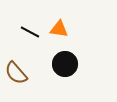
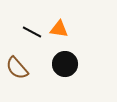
black line: moved 2 px right
brown semicircle: moved 1 px right, 5 px up
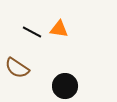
black circle: moved 22 px down
brown semicircle: rotated 15 degrees counterclockwise
